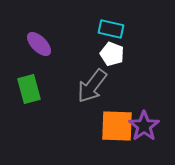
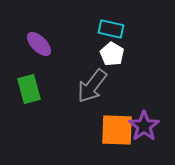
white pentagon: rotated 10 degrees clockwise
orange square: moved 4 px down
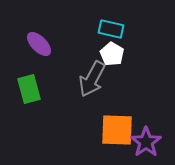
gray arrow: moved 7 px up; rotated 9 degrees counterclockwise
purple star: moved 2 px right, 16 px down
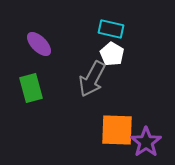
green rectangle: moved 2 px right, 1 px up
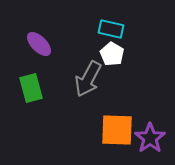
gray arrow: moved 4 px left
purple star: moved 4 px right, 4 px up
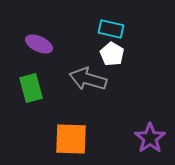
purple ellipse: rotated 20 degrees counterclockwise
gray arrow: rotated 78 degrees clockwise
orange square: moved 46 px left, 9 px down
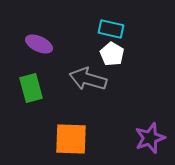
purple star: rotated 16 degrees clockwise
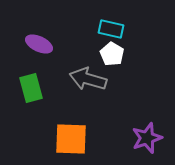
purple star: moved 3 px left
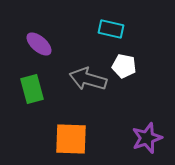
purple ellipse: rotated 16 degrees clockwise
white pentagon: moved 12 px right, 12 px down; rotated 20 degrees counterclockwise
green rectangle: moved 1 px right, 1 px down
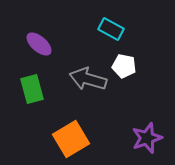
cyan rectangle: rotated 15 degrees clockwise
orange square: rotated 33 degrees counterclockwise
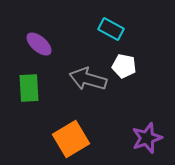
green rectangle: moved 3 px left, 1 px up; rotated 12 degrees clockwise
